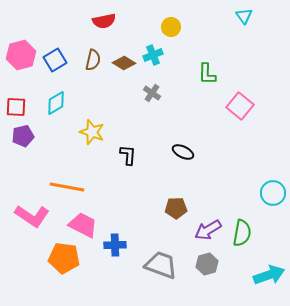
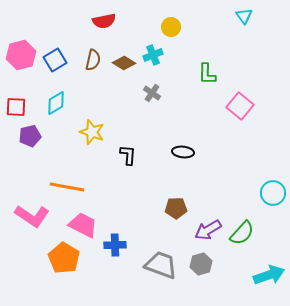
purple pentagon: moved 7 px right
black ellipse: rotated 20 degrees counterclockwise
green semicircle: rotated 32 degrees clockwise
orange pentagon: rotated 24 degrees clockwise
gray hexagon: moved 6 px left
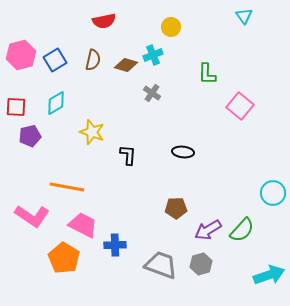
brown diamond: moved 2 px right, 2 px down; rotated 15 degrees counterclockwise
green semicircle: moved 3 px up
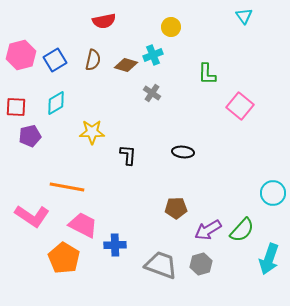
yellow star: rotated 20 degrees counterclockwise
cyan arrow: moved 16 px up; rotated 128 degrees clockwise
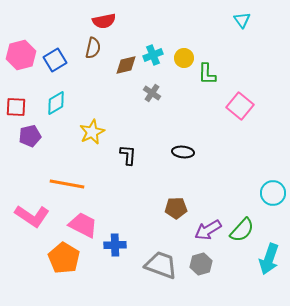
cyan triangle: moved 2 px left, 4 px down
yellow circle: moved 13 px right, 31 px down
brown semicircle: moved 12 px up
brown diamond: rotated 30 degrees counterclockwise
yellow star: rotated 25 degrees counterclockwise
orange line: moved 3 px up
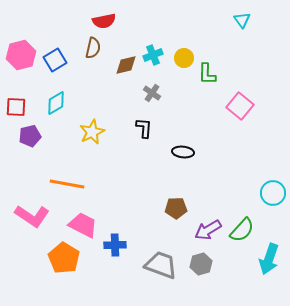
black L-shape: moved 16 px right, 27 px up
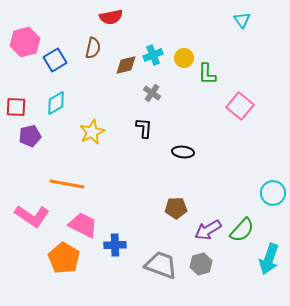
red semicircle: moved 7 px right, 4 px up
pink hexagon: moved 4 px right, 13 px up
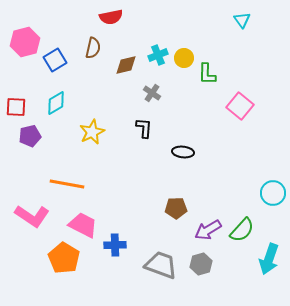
cyan cross: moved 5 px right
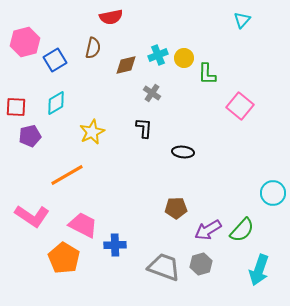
cyan triangle: rotated 18 degrees clockwise
orange line: moved 9 px up; rotated 40 degrees counterclockwise
cyan arrow: moved 10 px left, 11 px down
gray trapezoid: moved 3 px right, 2 px down
